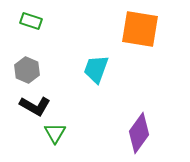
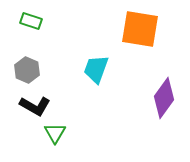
purple diamond: moved 25 px right, 35 px up
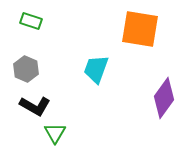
gray hexagon: moved 1 px left, 1 px up
